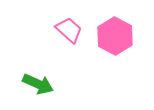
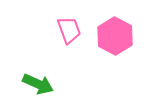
pink trapezoid: rotated 28 degrees clockwise
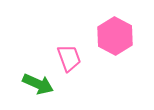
pink trapezoid: moved 28 px down
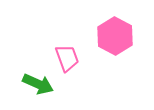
pink trapezoid: moved 2 px left
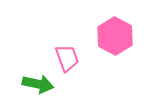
green arrow: rotated 12 degrees counterclockwise
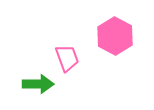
green arrow: rotated 12 degrees counterclockwise
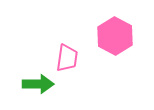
pink trapezoid: rotated 28 degrees clockwise
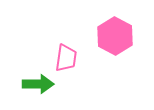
pink trapezoid: moved 1 px left
